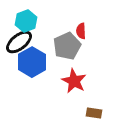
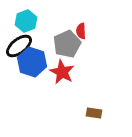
black ellipse: moved 4 px down
gray pentagon: moved 2 px up
blue hexagon: rotated 12 degrees counterclockwise
red star: moved 12 px left, 9 px up
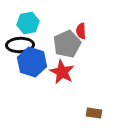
cyan hexagon: moved 2 px right, 2 px down; rotated 10 degrees clockwise
black ellipse: moved 1 px right, 1 px up; rotated 36 degrees clockwise
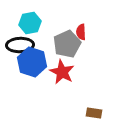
cyan hexagon: moved 2 px right
red semicircle: moved 1 px down
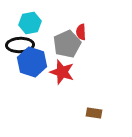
red star: rotated 10 degrees counterclockwise
